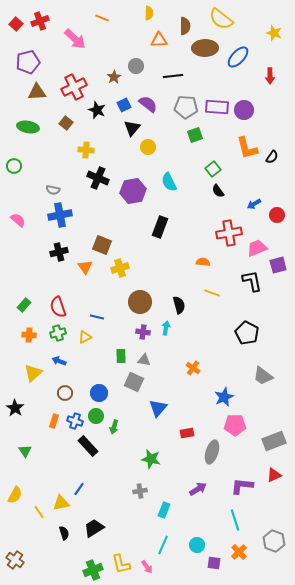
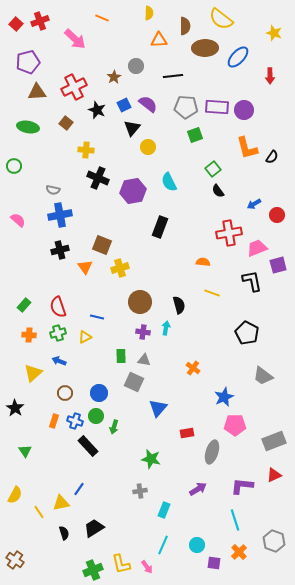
black cross at (59, 252): moved 1 px right, 2 px up
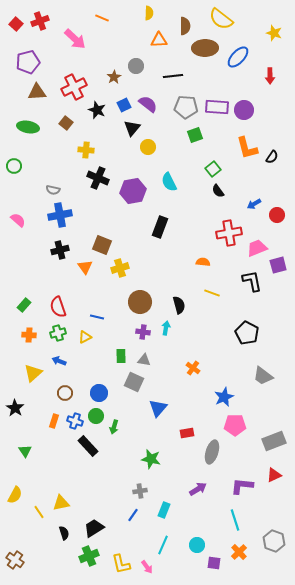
blue line at (79, 489): moved 54 px right, 26 px down
green cross at (93, 570): moved 4 px left, 14 px up
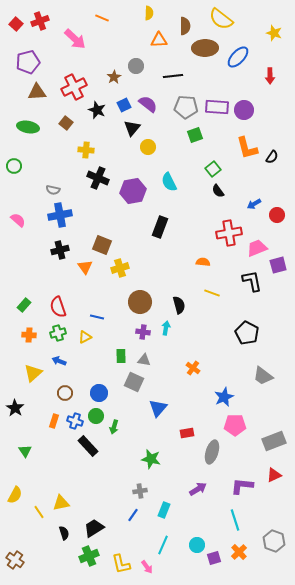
purple square at (214, 563): moved 5 px up; rotated 24 degrees counterclockwise
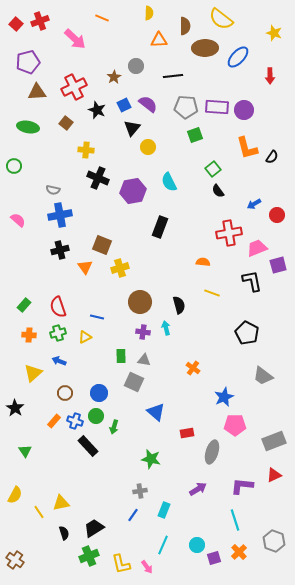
cyan arrow at (166, 328): rotated 24 degrees counterclockwise
blue triangle at (158, 408): moved 2 px left, 4 px down; rotated 30 degrees counterclockwise
orange rectangle at (54, 421): rotated 24 degrees clockwise
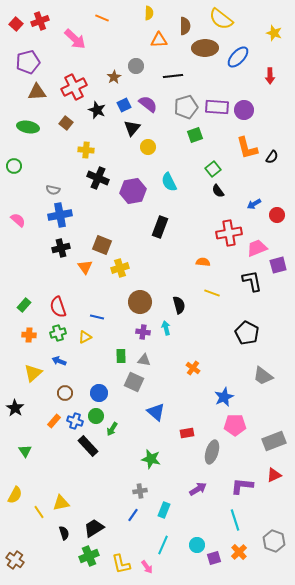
gray pentagon at (186, 107): rotated 20 degrees counterclockwise
black cross at (60, 250): moved 1 px right, 2 px up
green arrow at (114, 427): moved 2 px left, 2 px down; rotated 16 degrees clockwise
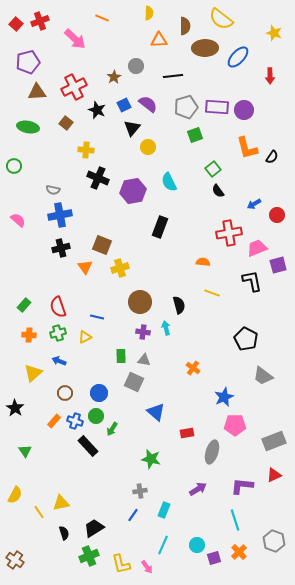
black pentagon at (247, 333): moved 1 px left, 6 px down
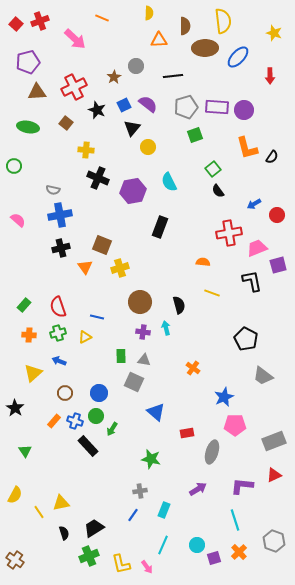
yellow semicircle at (221, 19): moved 2 px right, 2 px down; rotated 135 degrees counterclockwise
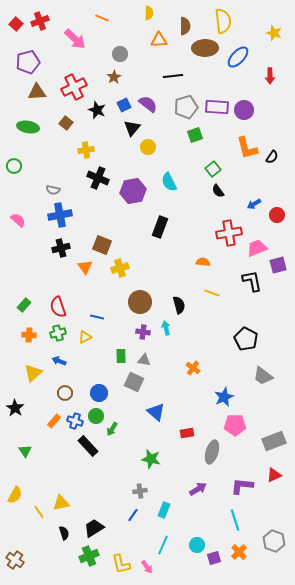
gray circle at (136, 66): moved 16 px left, 12 px up
yellow cross at (86, 150): rotated 14 degrees counterclockwise
